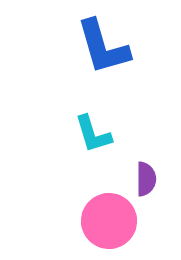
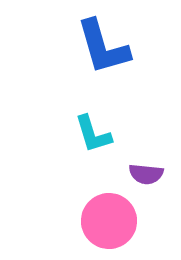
purple semicircle: moved 5 px up; rotated 96 degrees clockwise
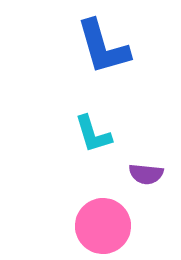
pink circle: moved 6 px left, 5 px down
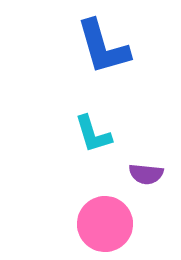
pink circle: moved 2 px right, 2 px up
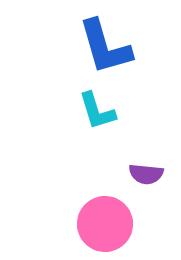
blue L-shape: moved 2 px right
cyan L-shape: moved 4 px right, 23 px up
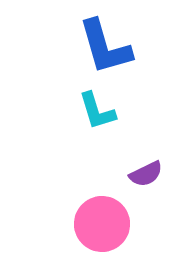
purple semicircle: rotated 32 degrees counterclockwise
pink circle: moved 3 px left
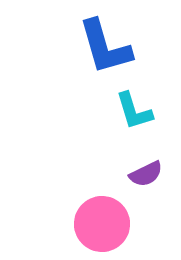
cyan L-shape: moved 37 px right
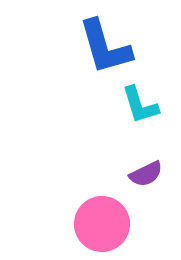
cyan L-shape: moved 6 px right, 6 px up
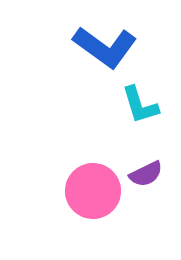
blue L-shape: rotated 38 degrees counterclockwise
pink circle: moved 9 px left, 33 px up
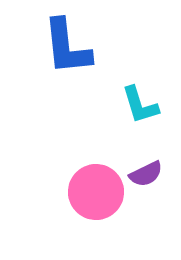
blue L-shape: moved 38 px left; rotated 48 degrees clockwise
pink circle: moved 3 px right, 1 px down
